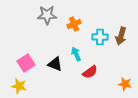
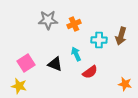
gray star: moved 1 px right, 5 px down
cyan cross: moved 1 px left, 3 px down
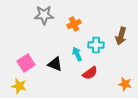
gray star: moved 4 px left, 5 px up
cyan cross: moved 3 px left, 5 px down
cyan arrow: moved 1 px right
red semicircle: moved 1 px down
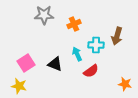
brown arrow: moved 4 px left
red semicircle: moved 1 px right, 2 px up
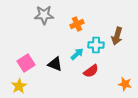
orange cross: moved 3 px right
cyan arrow: rotated 72 degrees clockwise
yellow star: rotated 28 degrees clockwise
